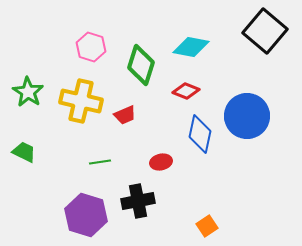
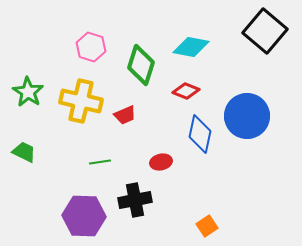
black cross: moved 3 px left, 1 px up
purple hexagon: moved 2 px left, 1 px down; rotated 15 degrees counterclockwise
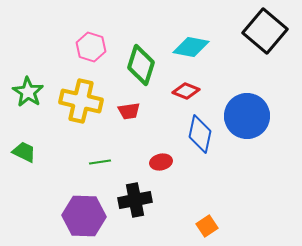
red trapezoid: moved 4 px right, 4 px up; rotated 15 degrees clockwise
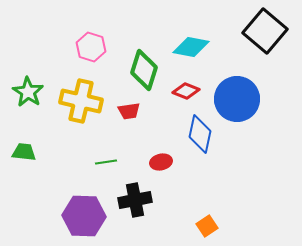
green diamond: moved 3 px right, 5 px down
blue circle: moved 10 px left, 17 px up
green trapezoid: rotated 20 degrees counterclockwise
green line: moved 6 px right
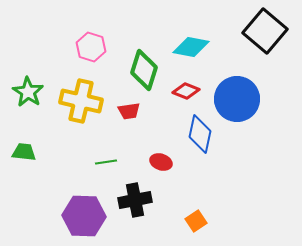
red ellipse: rotated 30 degrees clockwise
orange square: moved 11 px left, 5 px up
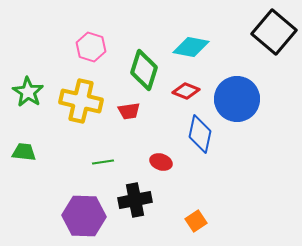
black square: moved 9 px right, 1 px down
green line: moved 3 px left
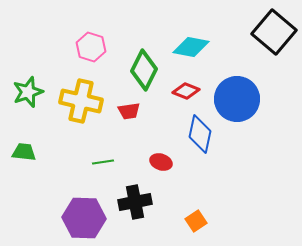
green diamond: rotated 9 degrees clockwise
green star: rotated 20 degrees clockwise
black cross: moved 2 px down
purple hexagon: moved 2 px down
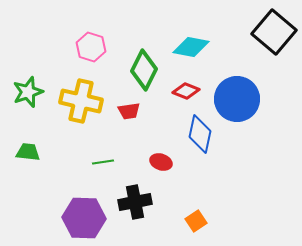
green trapezoid: moved 4 px right
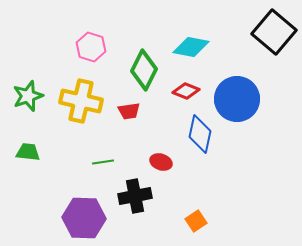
green star: moved 4 px down
black cross: moved 6 px up
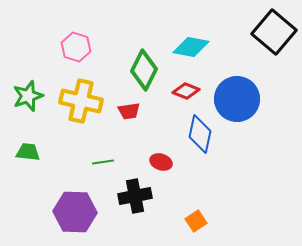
pink hexagon: moved 15 px left
purple hexagon: moved 9 px left, 6 px up
